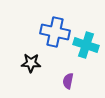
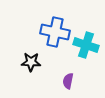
black star: moved 1 px up
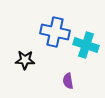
black star: moved 6 px left, 2 px up
purple semicircle: rotated 21 degrees counterclockwise
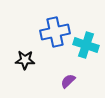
blue cross: rotated 24 degrees counterclockwise
purple semicircle: rotated 56 degrees clockwise
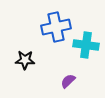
blue cross: moved 1 px right, 5 px up
cyan cross: rotated 10 degrees counterclockwise
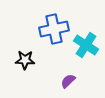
blue cross: moved 2 px left, 2 px down
cyan cross: rotated 25 degrees clockwise
